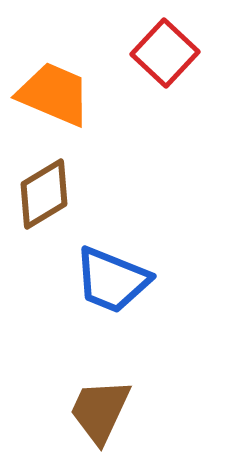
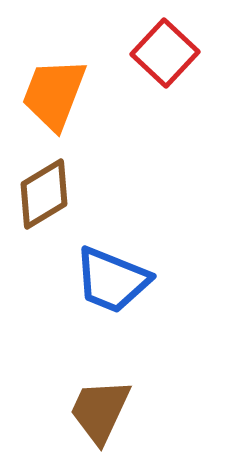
orange trapezoid: rotated 92 degrees counterclockwise
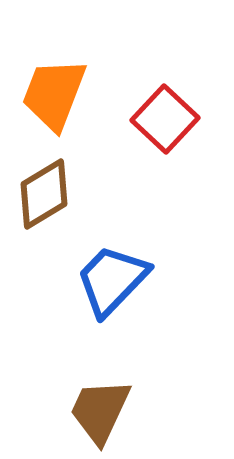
red square: moved 66 px down
blue trapezoid: rotated 112 degrees clockwise
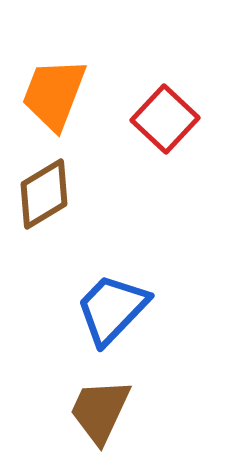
blue trapezoid: moved 29 px down
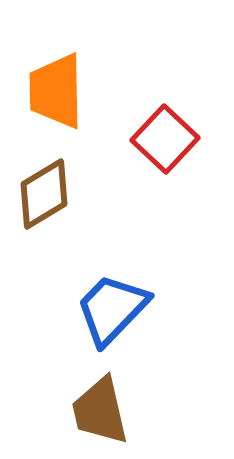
orange trapezoid: moved 2 px right, 3 px up; rotated 22 degrees counterclockwise
red square: moved 20 px down
brown trapezoid: rotated 38 degrees counterclockwise
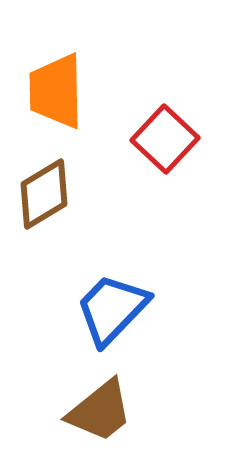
brown trapezoid: rotated 116 degrees counterclockwise
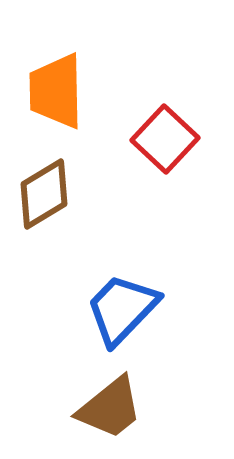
blue trapezoid: moved 10 px right
brown trapezoid: moved 10 px right, 3 px up
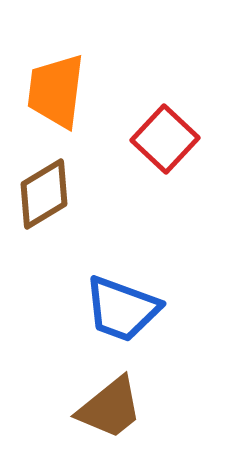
orange trapezoid: rotated 8 degrees clockwise
blue trapezoid: rotated 114 degrees counterclockwise
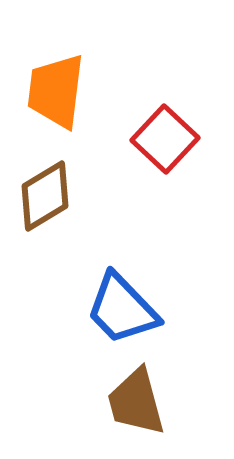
brown diamond: moved 1 px right, 2 px down
blue trapezoid: rotated 26 degrees clockwise
brown trapezoid: moved 26 px right, 6 px up; rotated 114 degrees clockwise
